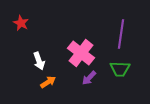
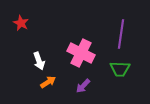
pink cross: rotated 12 degrees counterclockwise
purple arrow: moved 6 px left, 8 px down
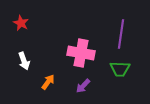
pink cross: rotated 16 degrees counterclockwise
white arrow: moved 15 px left
orange arrow: rotated 21 degrees counterclockwise
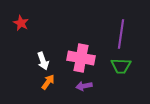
pink cross: moved 5 px down
white arrow: moved 19 px right
green trapezoid: moved 1 px right, 3 px up
purple arrow: moved 1 px right; rotated 35 degrees clockwise
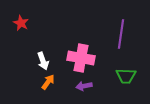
green trapezoid: moved 5 px right, 10 px down
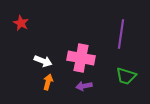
white arrow: rotated 48 degrees counterclockwise
green trapezoid: rotated 15 degrees clockwise
orange arrow: rotated 21 degrees counterclockwise
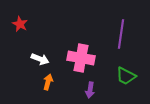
red star: moved 1 px left, 1 px down
white arrow: moved 3 px left, 2 px up
green trapezoid: rotated 10 degrees clockwise
purple arrow: moved 6 px right, 4 px down; rotated 70 degrees counterclockwise
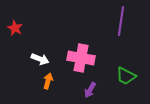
red star: moved 5 px left, 4 px down
purple line: moved 13 px up
orange arrow: moved 1 px up
purple arrow: rotated 21 degrees clockwise
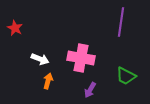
purple line: moved 1 px down
